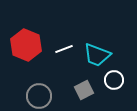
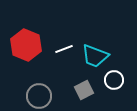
cyan trapezoid: moved 2 px left, 1 px down
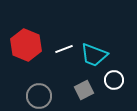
cyan trapezoid: moved 1 px left, 1 px up
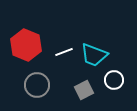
white line: moved 3 px down
gray circle: moved 2 px left, 11 px up
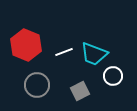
cyan trapezoid: moved 1 px up
white circle: moved 1 px left, 4 px up
gray square: moved 4 px left, 1 px down
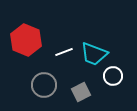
red hexagon: moved 5 px up
gray circle: moved 7 px right
gray square: moved 1 px right, 1 px down
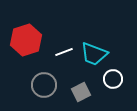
red hexagon: rotated 20 degrees clockwise
white circle: moved 3 px down
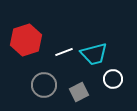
cyan trapezoid: rotated 36 degrees counterclockwise
gray square: moved 2 px left
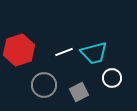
red hexagon: moved 7 px left, 10 px down
cyan trapezoid: moved 1 px up
white circle: moved 1 px left, 1 px up
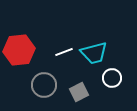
red hexagon: rotated 12 degrees clockwise
